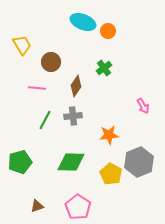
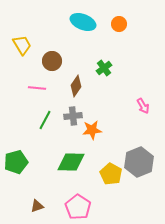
orange circle: moved 11 px right, 7 px up
brown circle: moved 1 px right, 1 px up
orange star: moved 17 px left, 5 px up
green pentagon: moved 4 px left
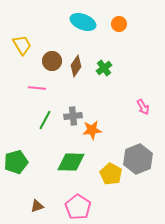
brown diamond: moved 20 px up
pink arrow: moved 1 px down
gray hexagon: moved 1 px left, 3 px up
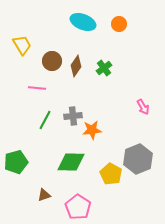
brown triangle: moved 7 px right, 11 px up
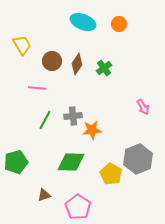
brown diamond: moved 1 px right, 2 px up
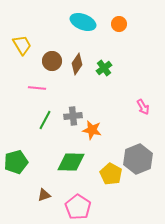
orange star: rotated 18 degrees clockwise
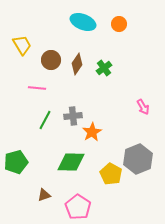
brown circle: moved 1 px left, 1 px up
orange star: moved 2 px down; rotated 30 degrees clockwise
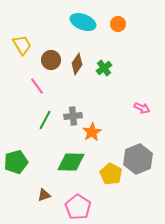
orange circle: moved 1 px left
pink line: moved 2 px up; rotated 48 degrees clockwise
pink arrow: moved 1 px left, 1 px down; rotated 35 degrees counterclockwise
